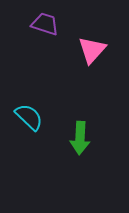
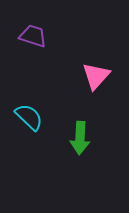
purple trapezoid: moved 12 px left, 12 px down
pink triangle: moved 4 px right, 26 px down
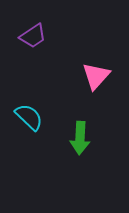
purple trapezoid: rotated 128 degrees clockwise
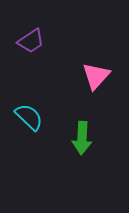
purple trapezoid: moved 2 px left, 5 px down
green arrow: moved 2 px right
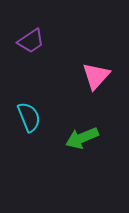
cyan semicircle: rotated 24 degrees clockwise
green arrow: rotated 64 degrees clockwise
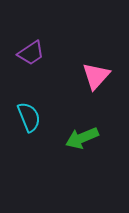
purple trapezoid: moved 12 px down
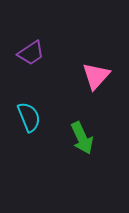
green arrow: rotated 92 degrees counterclockwise
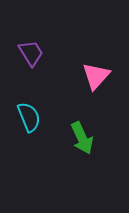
purple trapezoid: rotated 88 degrees counterclockwise
